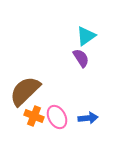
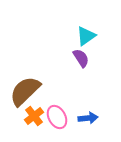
orange cross: rotated 30 degrees clockwise
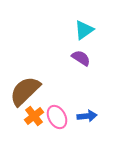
cyan triangle: moved 2 px left, 6 px up
purple semicircle: rotated 24 degrees counterclockwise
blue arrow: moved 1 px left, 2 px up
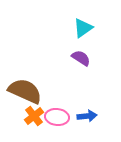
cyan triangle: moved 1 px left, 2 px up
brown semicircle: rotated 68 degrees clockwise
pink ellipse: rotated 55 degrees counterclockwise
